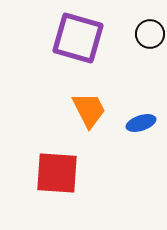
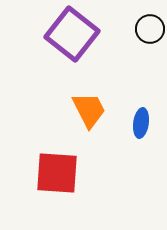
black circle: moved 5 px up
purple square: moved 6 px left, 4 px up; rotated 22 degrees clockwise
blue ellipse: rotated 64 degrees counterclockwise
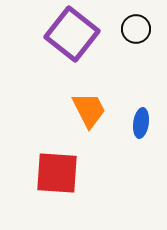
black circle: moved 14 px left
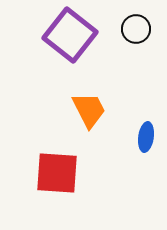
purple square: moved 2 px left, 1 px down
blue ellipse: moved 5 px right, 14 px down
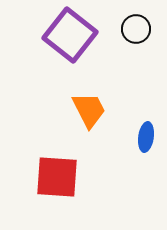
red square: moved 4 px down
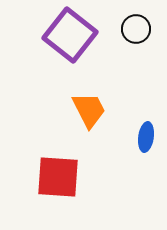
red square: moved 1 px right
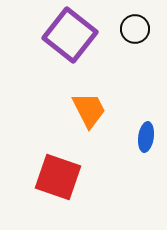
black circle: moved 1 px left
red square: rotated 15 degrees clockwise
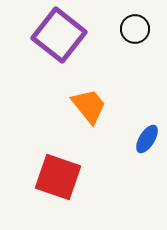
purple square: moved 11 px left
orange trapezoid: moved 4 px up; rotated 12 degrees counterclockwise
blue ellipse: moved 1 px right, 2 px down; rotated 24 degrees clockwise
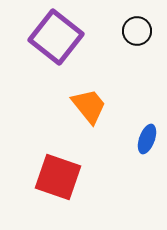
black circle: moved 2 px right, 2 px down
purple square: moved 3 px left, 2 px down
blue ellipse: rotated 12 degrees counterclockwise
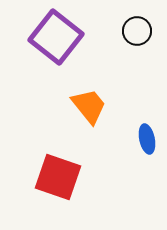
blue ellipse: rotated 32 degrees counterclockwise
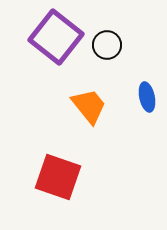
black circle: moved 30 px left, 14 px down
blue ellipse: moved 42 px up
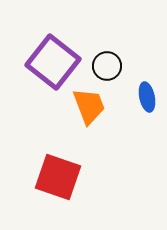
purple square: moved 3 px left, 25 px down
black circle: moved 21 px down
orange trapezoid: rotated 18 degrees clockwise
